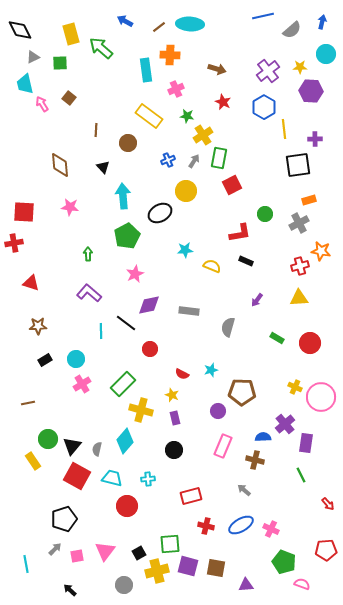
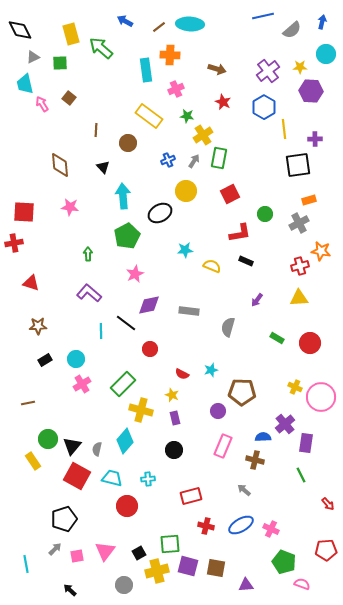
red square at (232, 185): moved 2 px left, 9 px down
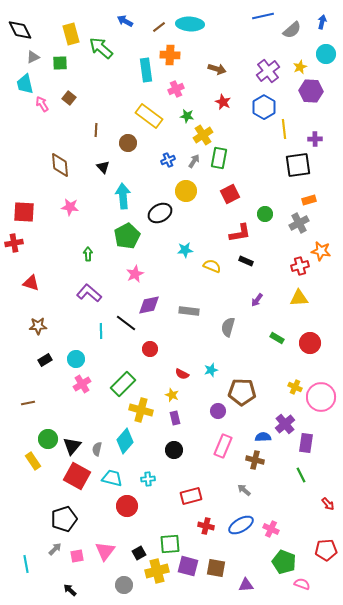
yellow star at (300, 67): rotated 24 degrees counterclockwise
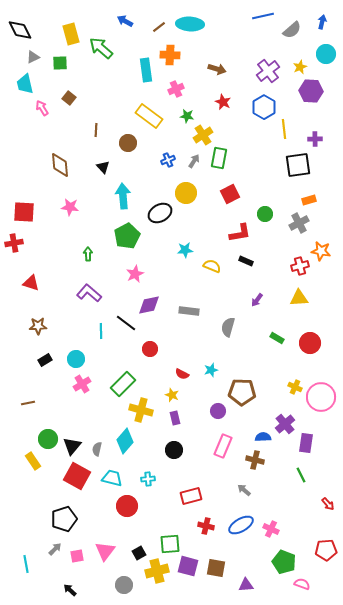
pink arrow at (42, 104): moved 4 px down
yellow circle at (186, 191): moved 2 px down
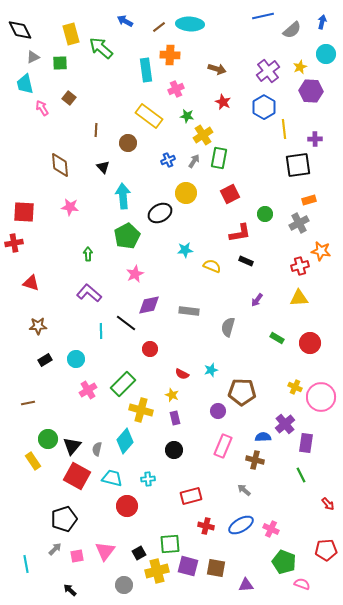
pink cross at (82, 384): moved 6 px right, 6 px down
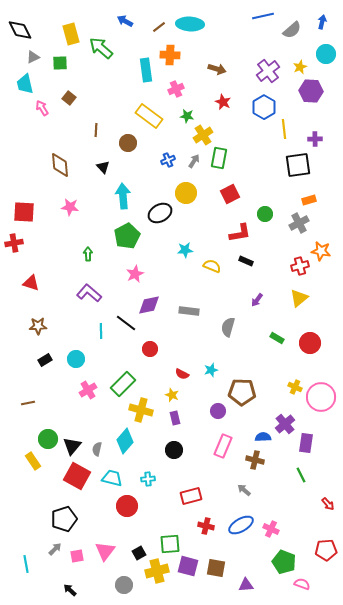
yellow triangle at (299, 298): rotated 36 degrees counterclockwise
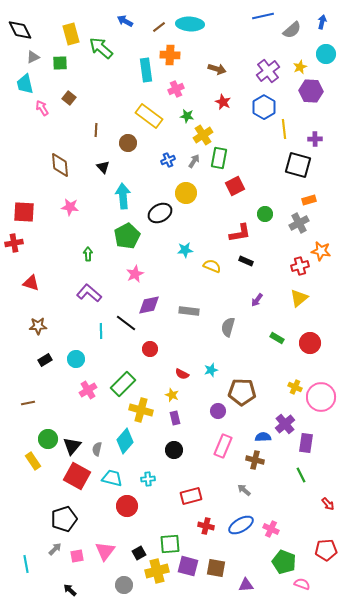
black square at (298, 165): rotated 24 degrees clockwise
red square at (230, 194): moved 5 px right, 8 px up
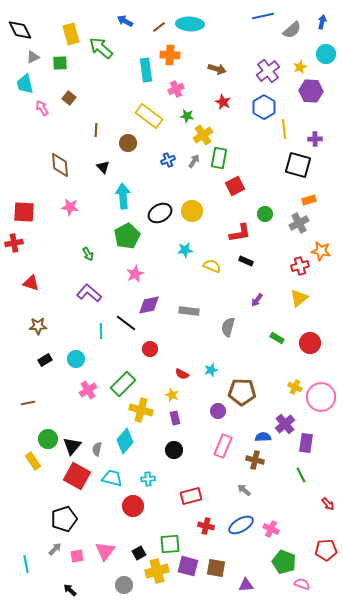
yellow circle at (186, 193): moved 6 px right, 18 px down
green arrow at (88, 254): rotated 152 degrees clockwise
red circle at (127, 506): moved 6 px right
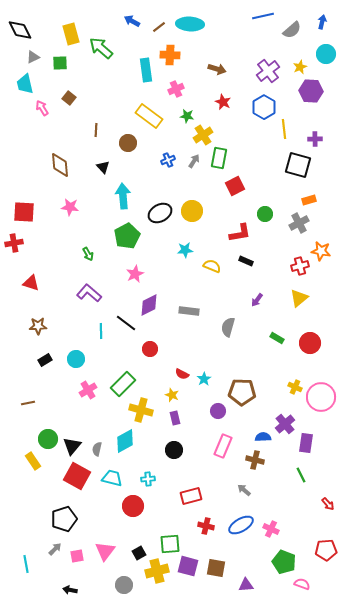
blue arrow at (125, 21): moved 7 px right
purple diamond at (149, 305): rotated 15 degrees counterclockwise
cyan star at (211, 370): moved 7 px left, 9 px down; rotated 16 degrees counterclockwise
cyan diamond at (125, 441): rotated 20 degrees clockwise
black arrow at (70, 590): rotated 32 degrees counterclockwise
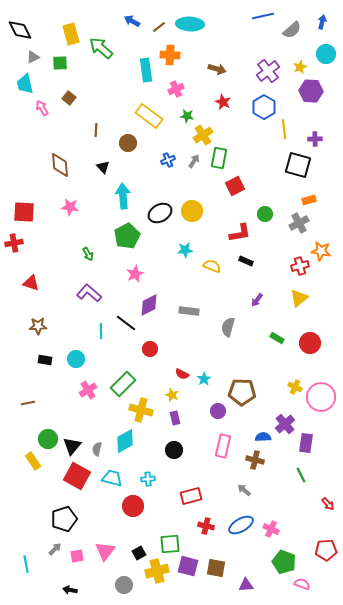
black rectangle at (45, 360): rotated 40 degrees clockwise
pink rectangle at (223, 446): rotated 10 degrees counterclockwise
